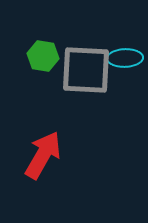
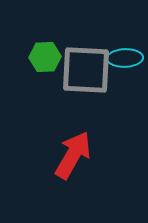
green hexagon: moved 2 px right, 1 px down; rotated 12 degrees counterclockwise
red arrow: moved 30 px right
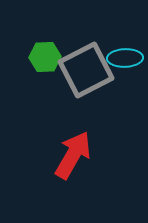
gray square: rotated 30 degrees counterclockwise
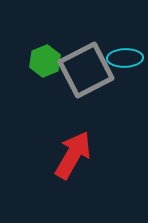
green hexagon: moved 4 px down; rotated 20 degrees counterclockwise
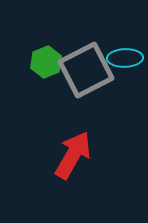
green hexagon: moved 1 px right, 1 px down
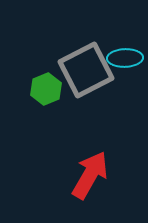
green hexagon: moved 27 px down
red arrow: moved 17 px right, 20 px down
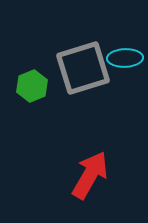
gray square: moved 3 px left, 2 px up; rotated 10 degrees clockwise
green hexagon: moved 14 px left, 3 px up
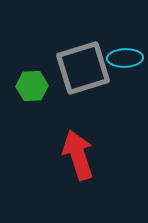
green hexagon: rotated 20 degrees clockwise
red arrow: moved 12 px left, 20 px up; rotated 48 degrees counterclockwise
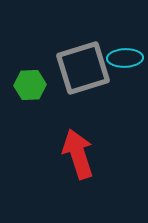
green hexagon: moved 2 px left, 1 px up
red arrow: moved 1 px up
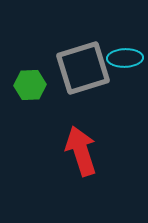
red arrow: moved 3 px right, 3 px up
